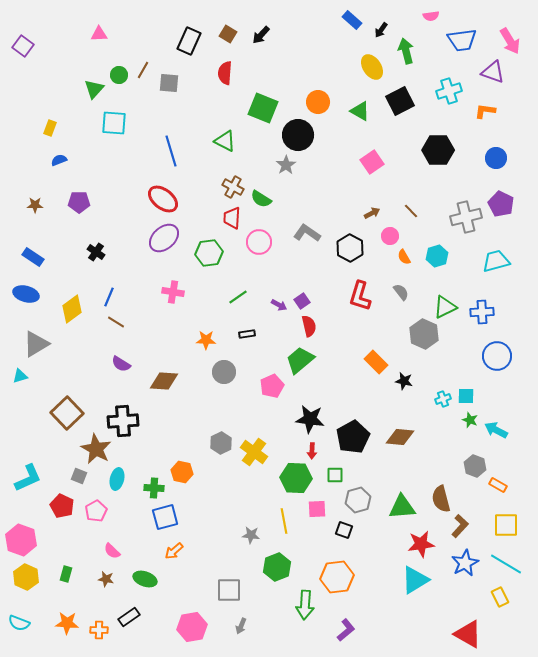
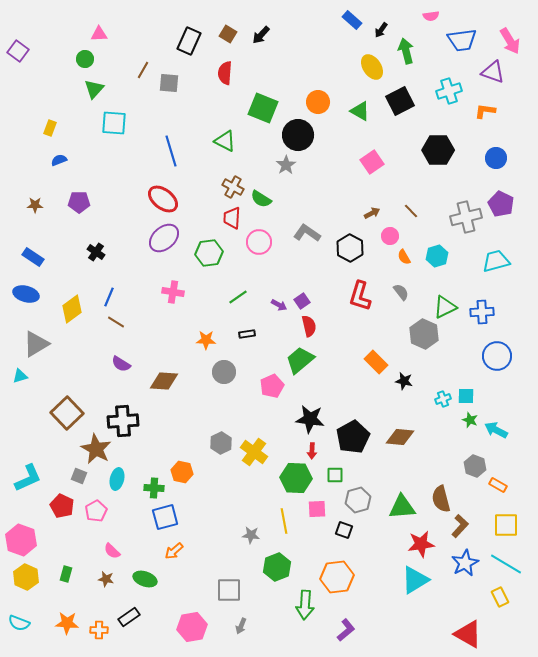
purple square at (23, 46): moved 5 px left, 5 px down
green circle at (119, 75): moved 34 px left, 16 px up
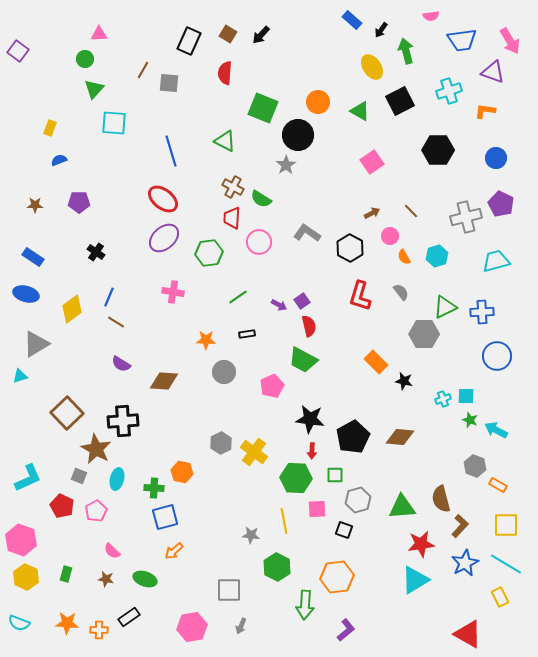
gray hexagon at (424, 334): rotated 24 degrees counterclockwise
green trapezoid at (300, 360): moved 3 px right; rotated 112 degrees counterclockwise
green hexagon at (277, 567): rotated 12 degrees counterclockwise
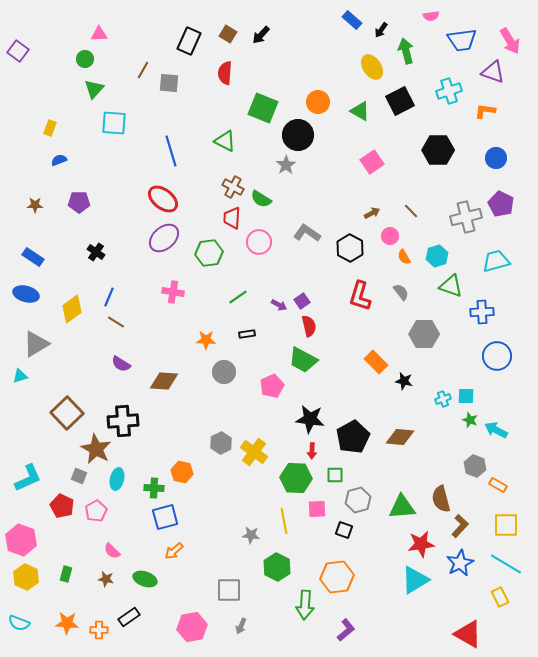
green triangle at (445, 307): moved 6 px right, 21 px up; rotated 45 degrees clockwise
blue star at (465, 563): moved 5 px left
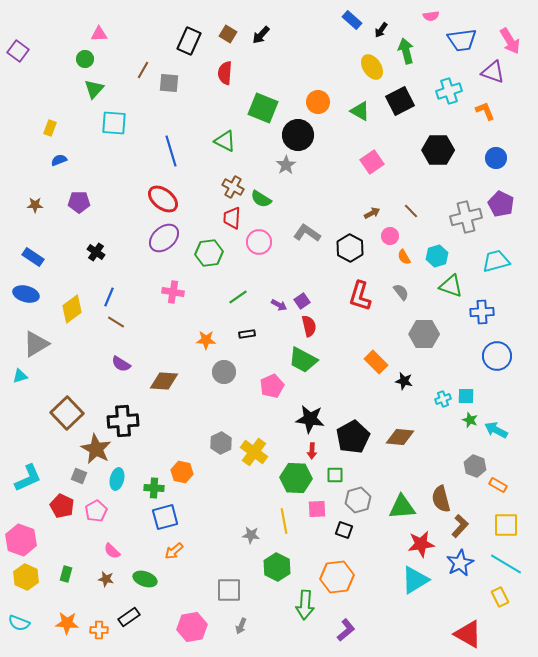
orange L-shape at (485, 111): rotated 60 degrees clockwise
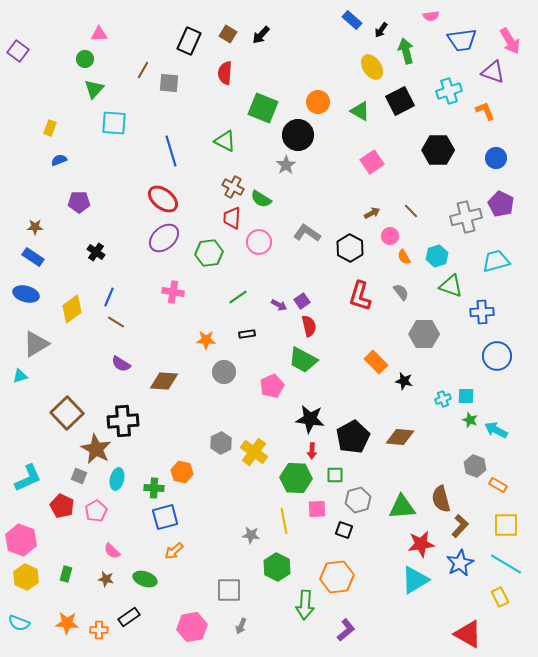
brown star at (35, 205): moved 22 px down
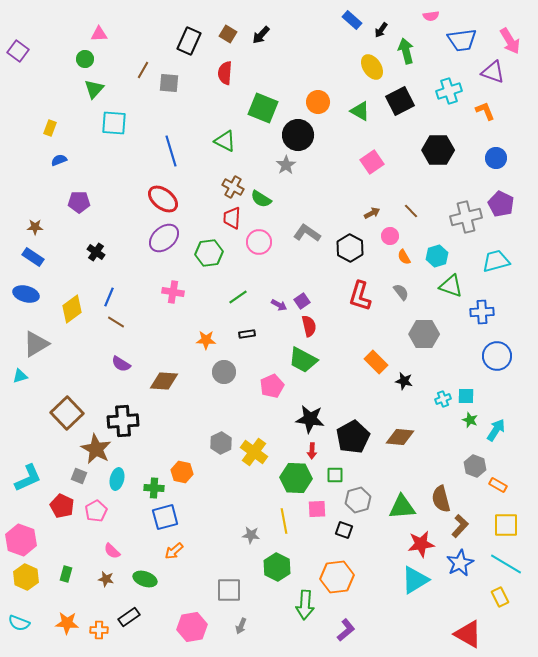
cyan arrow at (496, 430): rotated 95 degrees clockwise
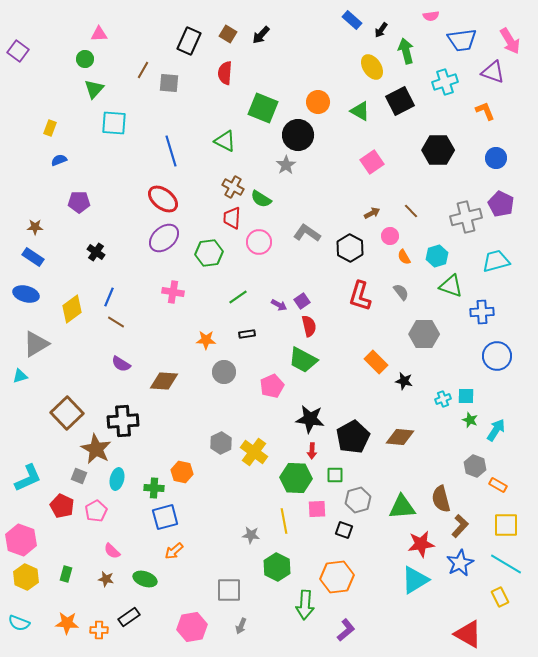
cyan cross at (449, 91): moved 4 px left, 9 px up
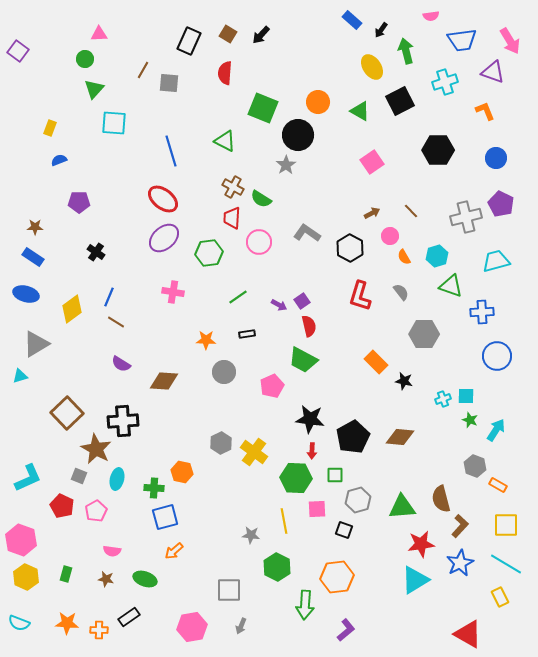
pink semicircle at (112, 551): rotated 36 degrees counterclockwise
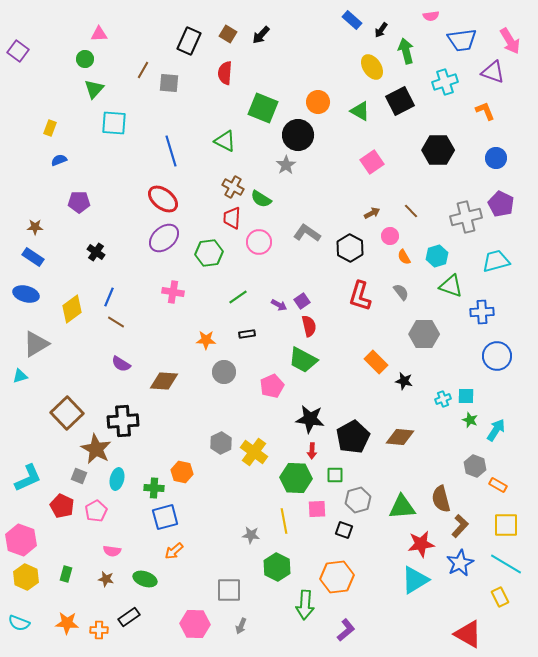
pink hexagon at (192, 627): moved 3 px right, 3 px up; rotated 12 degrees clockwise
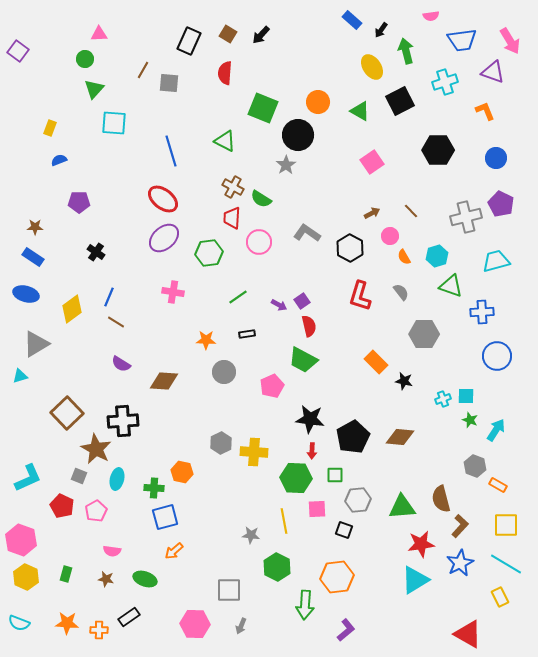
yellow cross at (254, 452): rotated 32 degrees counterclockwise
gray hexagon at (358, 500): rotated 10 degrees clockwise
